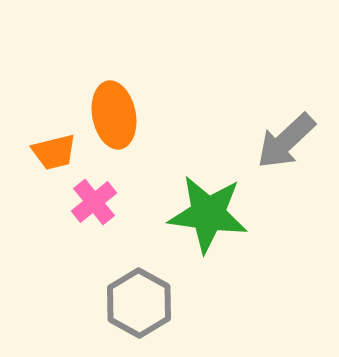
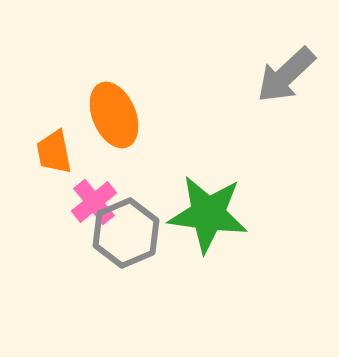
orange ellipse: rotated 12 degrees counterclockwise
gray arrow: moved 66 px up
orange trapezoid: rotated 93 degrees clockwise
gray hexagon: moved 13 px left, 70 px up; rotated 8 degrees clockwise
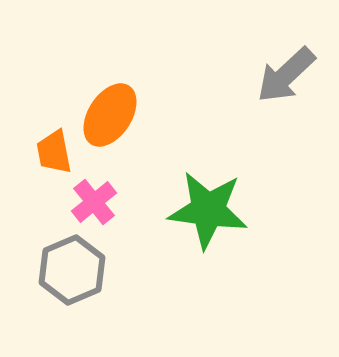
orange ellipse: moved 4 px left; rotated 56 degrees clockwise
green star: moved 4 px up
gray hexagon: moved 54 px left, 37 px down
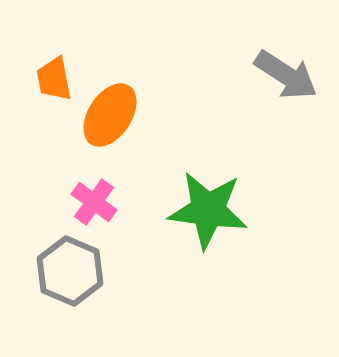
gray arrow: rotated 104 degrees counterclockwise
orange trapezoid: moved 73 px up
pink cross: rotated 15 degrees counterclockwise
gray hexagon: moved 2 px left, 1 px down; rotated 14 degrees counterclockwise
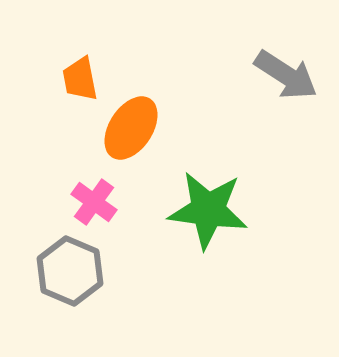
orange trapezoid: moved 26 px right
orange ellipse: moved 21 px right, 13 px down
